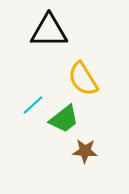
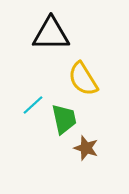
black triangle: moved 2 px right, 3 px down
green trapezoid: rotated 64 degrees counterclockwise
brown star: moved 1 px right, 3 px up; rotated 15 degrees clockwise
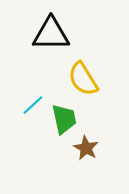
brown star: rotated 10 degrees clockwise
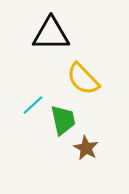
yellow semicircle: rotated 12 degrees counterclockwise
green trapezoid: moved 1 px left, 1 px down
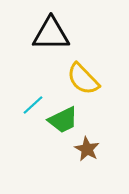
green trapezoid: rotated 76 degrees clockwise
brown star: moved 1 px right, 1 px down
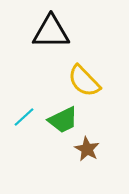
black triangle: moved 2 px up
yellow semicircle: moved 1 px right, 2 px down
cyan line: moved 9 px left, 12 px down
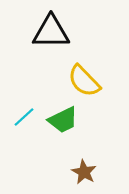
brown star: moved 3 px left, 23 px down
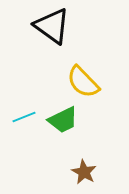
black triangle: moved 1 px right, 6 px up; rotated 36 degrees clockwise
yellow semicircle: moved 1 px left, 1 px down
cyan line: rotated 20 degrees clockwise
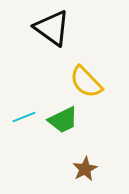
black triangle: moved 2 px down
yellow semicircle: moved 3 px right
brown star: moved 1 px right, 3 px up; rotated 15 degrees clockwise
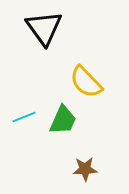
black triangle: moved 8 px left; rotated 18 degrees clockwise
green trapezoid: rotated 40 degrees counterclockwise
brown star: rotated 25 degrees clockwise
